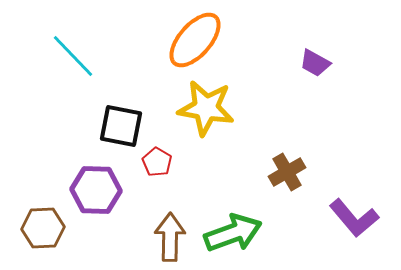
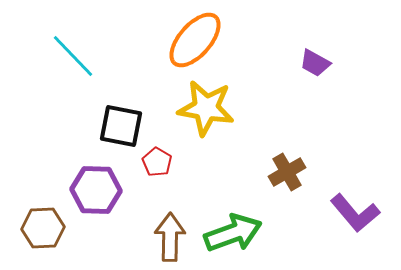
purple L-shape: moved 1 px right, 5 px up
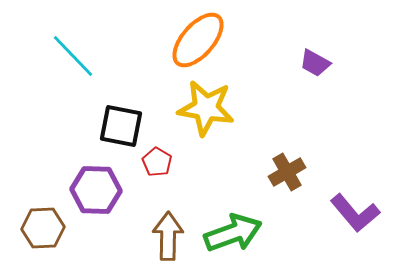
orange ellipse: moved 3 px right
brown arrow: moved 2 px left, 1 px up
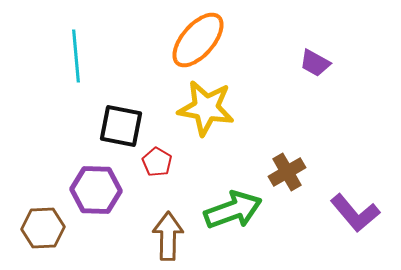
cyan line: moved 3 px right; rotated 39 degrees clockwise
green arrow: moved 23 px up
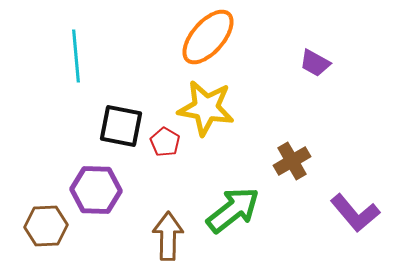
orange ellipse: moved 10 px right, 3 px up
red pentagon: moved 8 px right, 20 px up
brown cross: moved 5 px right, 11 px up
green arrow: rotated 18 degrees counterclockwise
brown hexagon: moved 3 px right, 2 px up
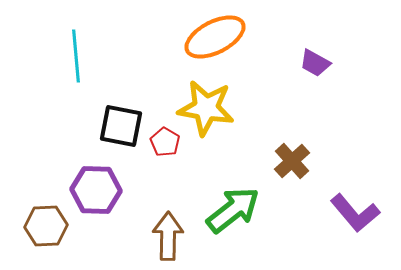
orange ellipse: moved 7 px right; rotated 22 degrees clockwise
brown cross: rotated 12 degrees counterclockwise
